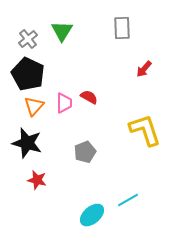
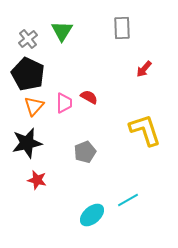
black star: rotated 28 degrees counterclockwise
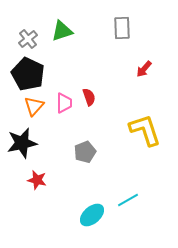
green triangle: rotated 40 degrees clockwise
red semicircle: rotated 42 degrees clockwise
black star: moved 5 px left
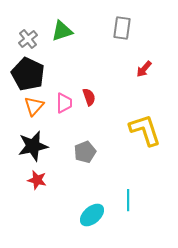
gray rectangle: rotated 10 degrees clockwise
black star: moved 11 px right, 3 px down
cyan line: rotated 60 degrees counterclockwise
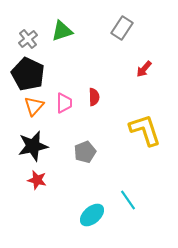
gray rectangle: rotated 25 degrees clockwise
red semicircle: moved 5 px right; rotated 18 degrees clockwise
cyan line: rotated 35 degrees counterclockwise
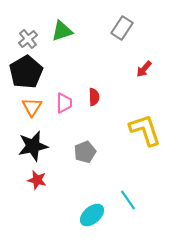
black pentagon: moved 2 px left, 2 px up; rotated 16 degrees clockwise
orange triangle: moved 2 px left, 1 px down; rotated 10 degrees counterclockwise
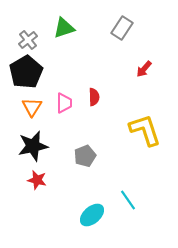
green triangle: moved 2 px right, 3 px up
gray cross: moved 1 px down
gray pentagon: moved 4 px down
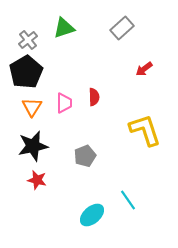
gray rectangle: rotated 15 degrees clockwise
red arrow: rotated 12 degrees clockwise
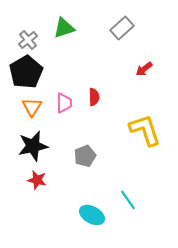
cyan ellipse: rotated 70 degrees clockwise
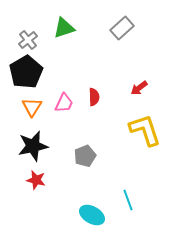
red arrow: moved 5 px left, 19 px down
pink trapezoid: rotated 25 degrees clockwise
red star: moved 1 px left
cyan line: rotated 15 degrees clockwise
